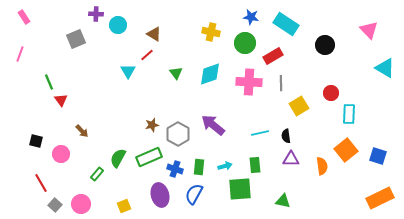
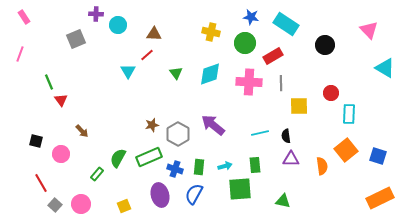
brown triangle at (154, 34): rotated 28 degrees counterclockwise
yellow square at (299, 106): rotated 30 degrees clockwise
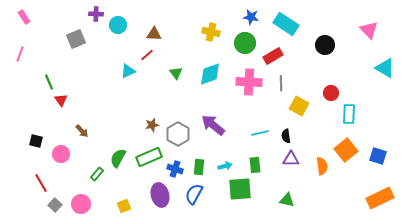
cyan triangle at (128, 71): rotated 35 degrees clockwise
yellow square at (299, 106): rotated 30 degrees clockwise
green triangle at (283, 201): moved 4 px right, 1 px up
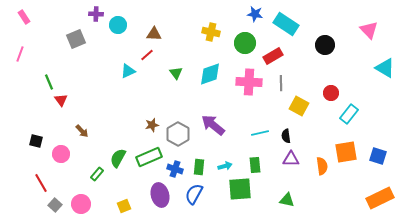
blue star at (251, 17): moved 4 px right, 3 px up
cyan rectangle at (349, 114): rotated 36 degrees clockwise
orange square at (346, 150): moved 2 px down; rotated 30 degrees clockwise
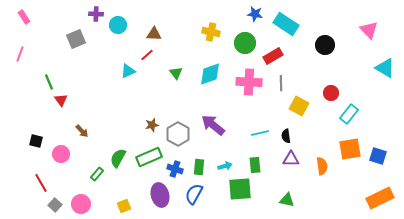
orange square at (346, 152): moved 4 px right, 3 px up
